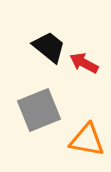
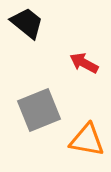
black trapezoid: moved 22 px left, 24 px up
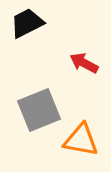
black trapezoid: rotated 66 degrees counterclockwise
orange triangle: moved 6 px left
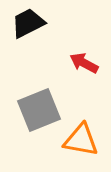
black trapezoid: moved 1 px right
